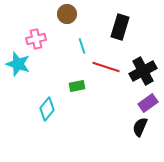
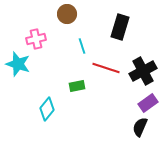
red line: moved 1 px down
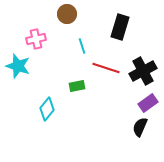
cyan star: moved 2 px down
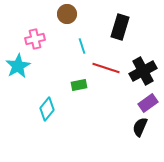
pink cross: moved 1 px left
cyan star: rotated 25 degrees clockwise
green rectangle: moved 2 px right, 1 px up
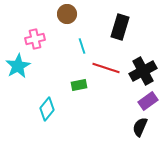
purple rectangle: moved 2 px up
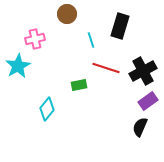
black rectangle: moved 1 px up
cyan line: moved 9 px right, 6 px up
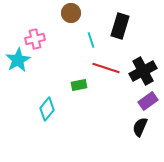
brown circle: moved 4 px right, 1 px up
cyan star: moved 6 px up
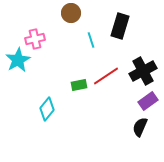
red line: moved 8 px down; rotated 52 degrees counterclockwise
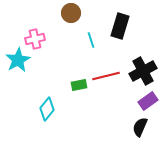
red line: rotated 20 degrees clockwise
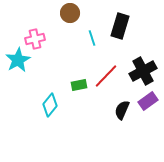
brown circle: moved 1 px left
cyan line: moved 1 px right, 2 px up
red line: rotated 32 degrees counterclockwise
cyan diamond: moved 3 px right, 4 px up
black semicircle: moved 18 px left, 17 px up
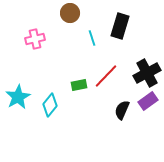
cyan star: moved 37 px down
black cross: moved 4 px right, 2 px down
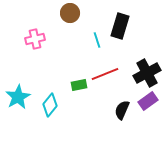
cyan line: moved 5 px right, 2 px down
red line: moved 1 px left, 2 px up; rotated 24 degrees clockwise
